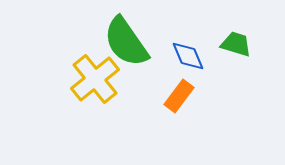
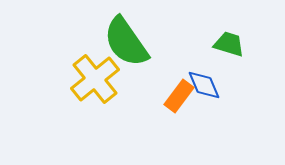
green trapezoid: moved 7 px left
blue diamond: moved 16 px right, 29 px down
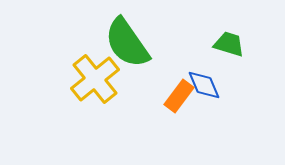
green semicircle: moved 1 px right, 1 px down
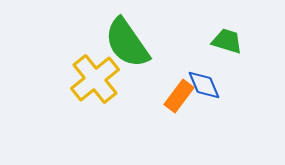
green trapezoid: moved 2 px left, 3 px up
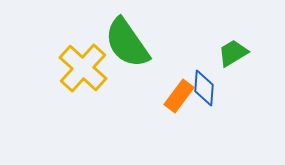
green trapezoid: moved 6 px right, 12 px down; rotated 48 degrees counterclockwise
yellow cross: moved 12 px left, 11 px up; rotated 9 degrees counterclockwise
blue diamond: moved 3 px down; rotated 27 degrees clockwise
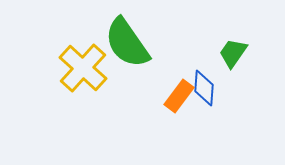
green trapezoid: rotated 24 degrees counterclockwise
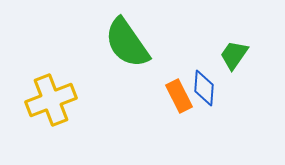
green trapezoid: moved 1 px right, 2 px down
yellow cross: moved 32 px left, 32 px down; rotated 27 degrees clockwise
orange rectangle: rotated 64 degrees counterclockwise
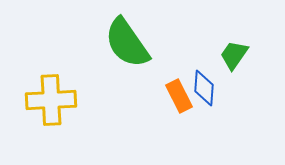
yellow cross: rotated 18 degrees clockwise
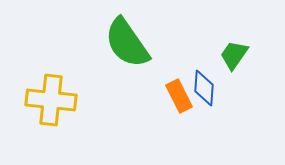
yellow cross: rotated 9 degrees clockwise
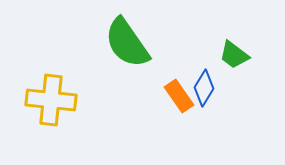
green trapezoid: rotated 88 degrees counterclockwise
blue diamond: rotated 27 degrees clockwise
orange rectangle: rotated 8 degrees counterclockwise
